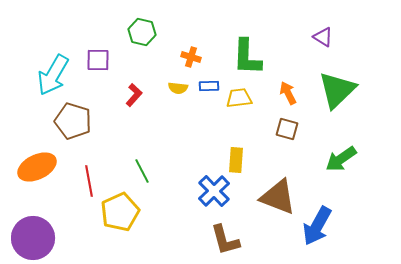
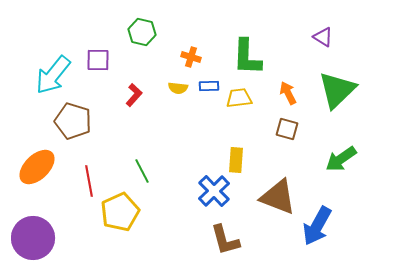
cyan arrow: rotated 9 degrees clockwise
orange ellipse: rotated 18 degrees counterclockwise
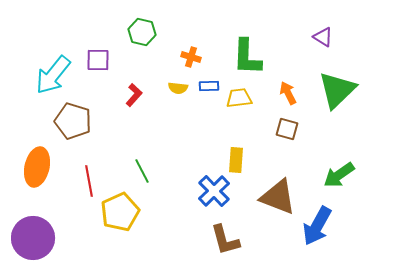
green arrow: moved 2 px left, 16 px down
orange ellipse: rotated 33 degrees counterclockwise
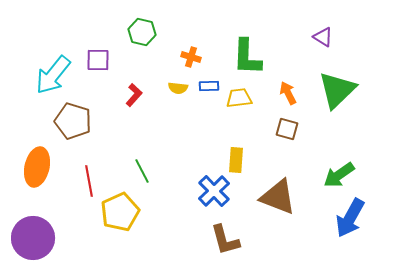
blue arrow: moved 33 px right, 8 px up
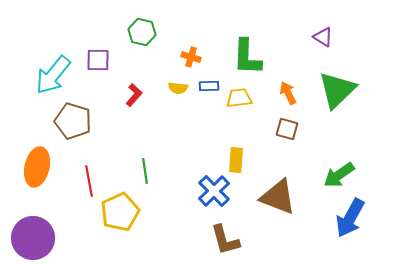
green line: moved 3 px right; rotated 20 degrees clockwise
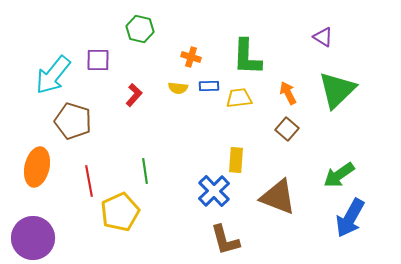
green hexagon: moved 2 px left, 3 px up
brown square: rotated 25 degrees clockwise
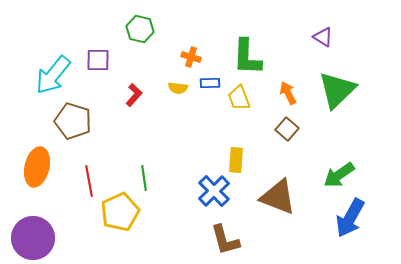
blue rectangle: moved 1 px right, 3 px up
yellow trapezoid: rotated 104 degrees counterclockwise
green line: moved 1 px left, 7 px down
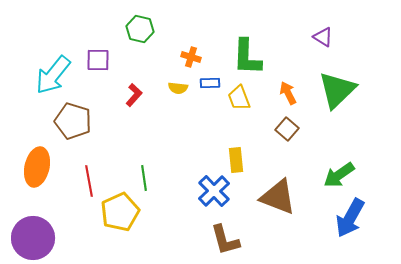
yellow rectangle: rotated 10 degrees counterclockwise
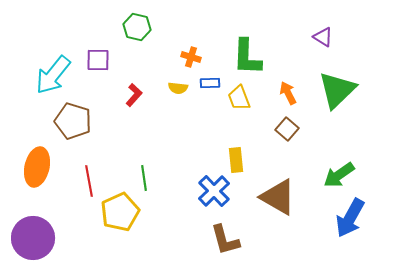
green hexagon: moved 3 px left, 2 px up
brown triangle: rotated 9 degrees clockwise
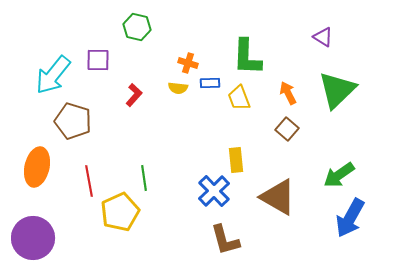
orange cross: moved 3 px left, 6 px down
